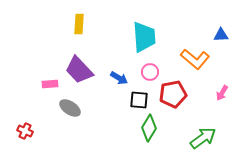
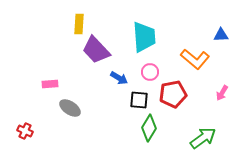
purple trapezoid: moved 17 px right, 20 px up
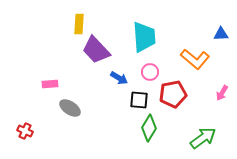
blue triangle: moved 1 px up
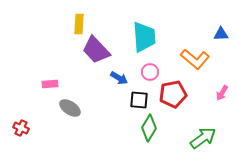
red cross: moved 4 px left, 3 px up
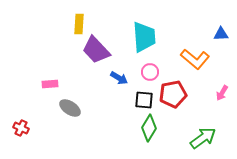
black square: moved 5 px right
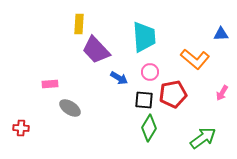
red cross: rotated 21 degrees counterclockwise
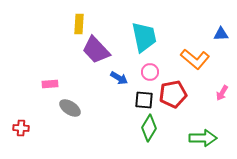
cyan trapezoid: rotated 8 degrees counterclockwise
green arrow: rotated 36 degrees clockwise
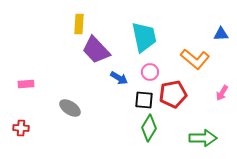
pink rectangle: moved 24 px left
